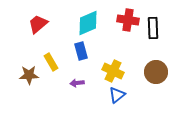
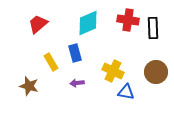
blue rectangle: moved 6 px left, 2 px down
brown star: moved 11 px down; rotated 18 degrees clockwise
blue triangle: moved 9 px right, 3 px up; rotated 48 degrees clockwise
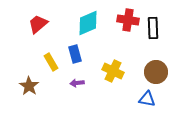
blue rectangle: moved 1 px down
brown star: rotated 18 degrees clockwise
blue triangle: moved 21 px right, 7 px down
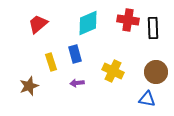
yellow rectangle: rotated 12 degrees clockwise
brown star: rotated 18 degrees clockwise
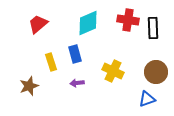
blue triangle: rotated 30 degrees counterclockwise
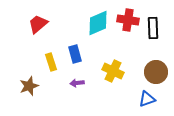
cyan diamond: moved 10 px right
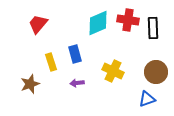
red trapezoid: rotated 10 degrees counterclockwise
brown star: moved 1 px right, 2 px up
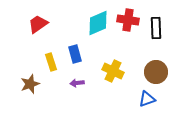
red trapezoid: rotated 15 degrees clockwise
black rectangle: moved 3 px right
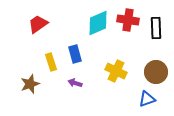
yellow cross: moved 3 px right
purple arrow: moved 2 px left; rotated 24 degrees clockwise
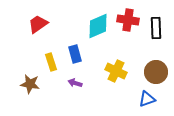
cyan diamond: moved 3 px down
brown star: rotated 30 degrees clockwise
